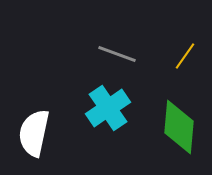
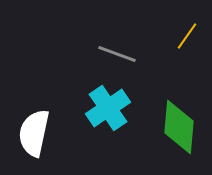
yellow line: moved 2 px right, 20 px up
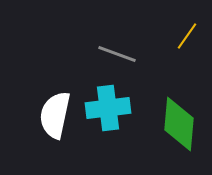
cyan cross: rotated 27 degrees clockwise
green diamond: moved 3 px up
white semicircle: moved 21 px right, 18 px up
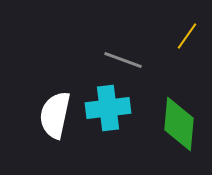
gray line: moved 6 px right, 6 px down
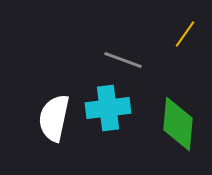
yellow line: moved 2 px left, 2 px up
white semicircle: moved 1 px left, 3 px down
green diamond: moved 1 px left
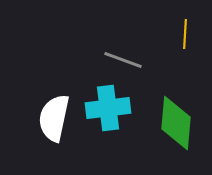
yellow line: rotated 32 degrees counterclockwise
green diamond: moved 2 px left, 1 px up
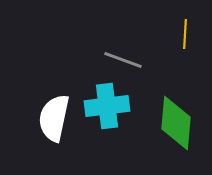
cyan cross: moved 1 px left, 2 px up
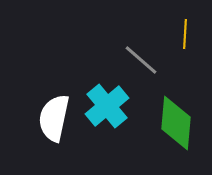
gray line: moved 18 px right; rotated 21 degrees clockwise
cyan cross: rotated 33 degrees counterclockwise
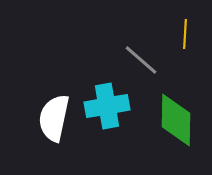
cyan cross: rotated 30 degrees clockwise
green diamond: moved 3 px up; rotated 4 degrees counterclockwise
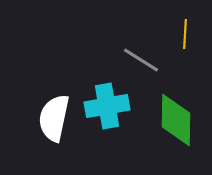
gray line: rotated 9 degrees counterclockwise
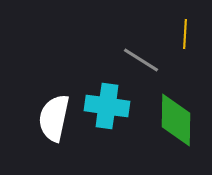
cyan cross: rotated 18 degrees clockwise
